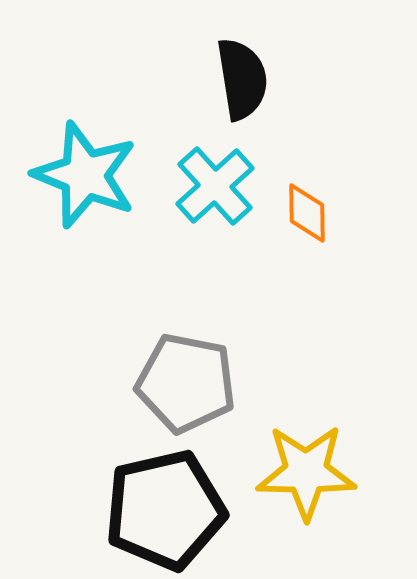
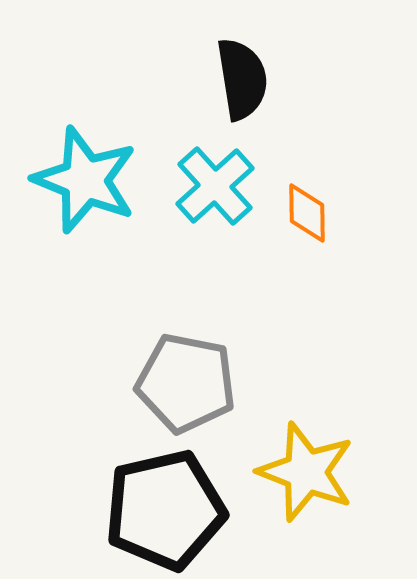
cyan star: moved 5 px down
yellow star: rotated 20 degrees clockwise
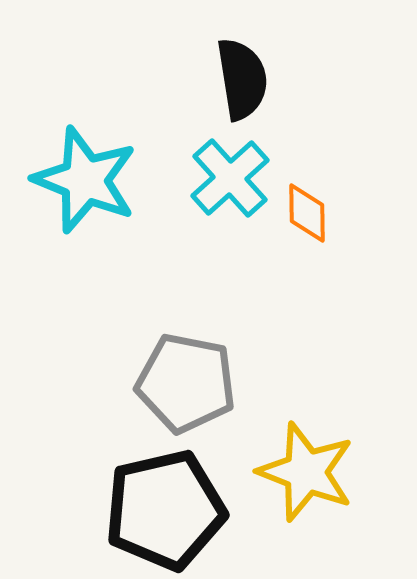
cyan cross: moved 15 px right, 8 px up
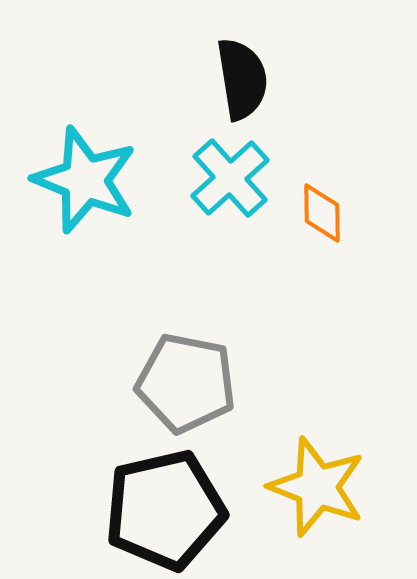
orange diamond: moved 15 px right
yellow star: moved 11 px right, 15 px down
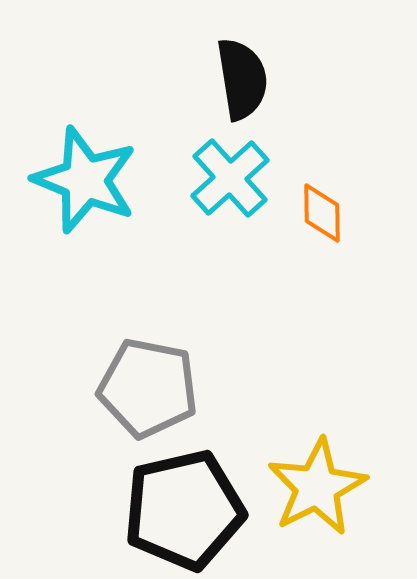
gray pentagon: moved 38 px left, 5 px down
yellow star: rotated 24 degrees clockwise
black pentagon: moved 19 px right
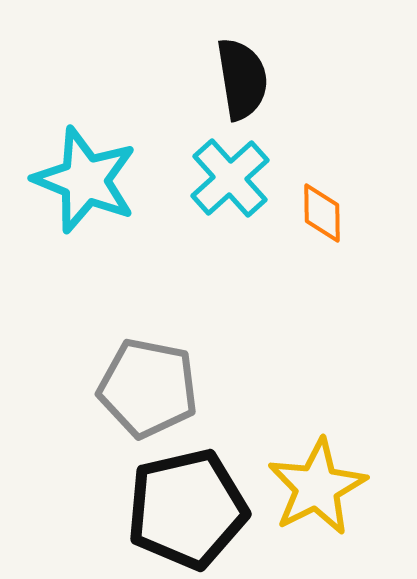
black pentagon: moved 3 px right, 1 px up
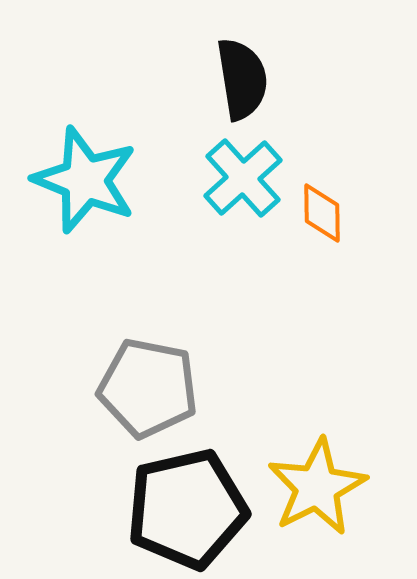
cyan cross: moved 13 px right
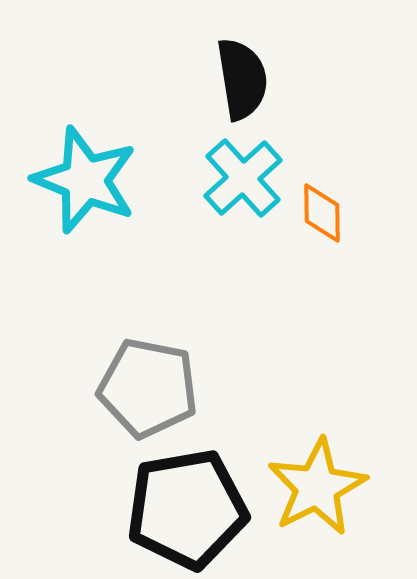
black pentagon: rotated 3 degrees clockwise
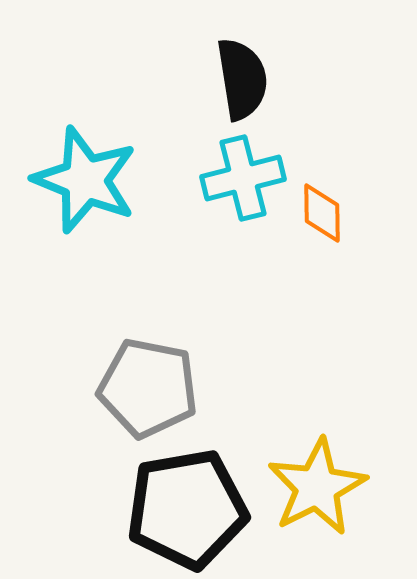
cyan cross: rotated 28 degrees clockwise
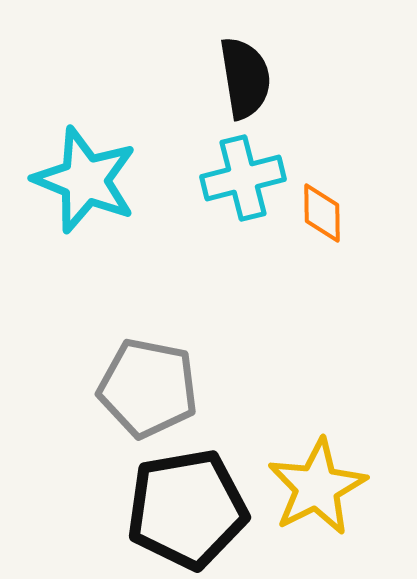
black semicircle: moved 3 px right, 1 px up
